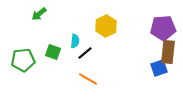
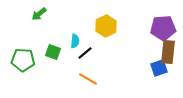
green pentagon: rotated 10 degrees clockwise
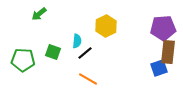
cyan semicircle: moved 2 px right
